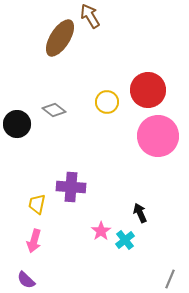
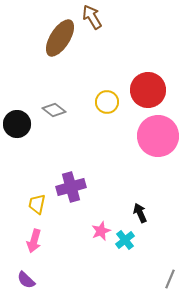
brown arrow: moved 2 px right, 1 px down
purple cross: rotated 20 degrees counterclockwise
pink star: rotated 12 degrees clockwise
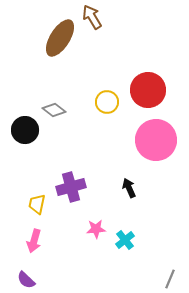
black circle: moved 8 px right, 6 px down
pink circle: moved 2 px left, 4 px down
black arrow: moved 11 px left, 25 px up
pink star: moved 5 px left, 2 px up; rotated 18 degrees clockwise
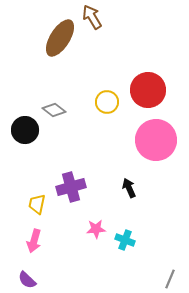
cyan cross: rotated 30 degrees counterclockwise
purple semicircle: moved 1 px right
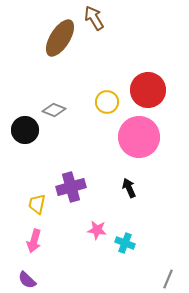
brown arrow: moved 2 px right, 1 px down
gray diamond: rotated 15 degrees counterclockwise
pink circle: moved 17 px left, 3 px up
pink star: moved 1 px right, 1 px down; rotated 12 degrees clockwise
cyan cross: moved 3 px down
gray line: moved 2 px left
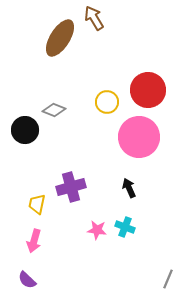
cyan cross: moved 16 px up
